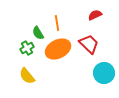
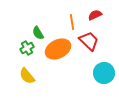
orange line: moved 15 px right, 1 px up
red trapezoid: moved 3 px up
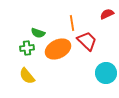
red semicircle: moved 12 px right, 1 px up
orange line: moved 1 px down
green semicircle: rotated 40 degrees counterclockwise
red trapezoid: moved 2 px left
green cross: rotated 24 degrees clockwise
cyan circle: moved 2 px right
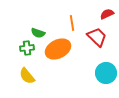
red trapezoid: moved 10 px right, 4 px up
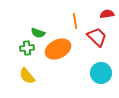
red semicircle: rotated 16 degrees clockwise
orange line: moved 3 px right, 2 px up
cyan circle: moved 5 px left
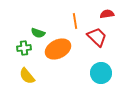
green cross: moved 3 px left
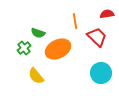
green cross: rotated 32 degrees counterclockwise
yellow semicircle: moved 9 px right
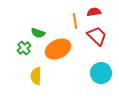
red semicircle: moved 13 px left, 2 px up
red trapezoid: moved 1 px up
yellow semicircle: rotated 42 degrees clockwise
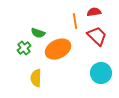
yellow semicircle: moved 2 px down
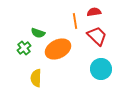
cyan circle: moved 4 px up
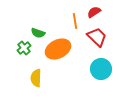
red semicircle: rotated 24 degrees counterclockwise
red trapezoid: moved 1 px down
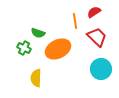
green cross: rotated 24 degrees counterclockwise
